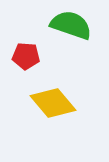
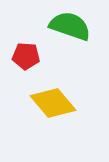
green semicircle: moved 1 px left, 1 px down
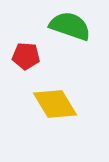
yellow diamond: moved 2 px right, 1 px down; rotated 9 degrees clockwise
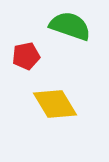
red pentagon: rotated 16 degrees counterclockwise
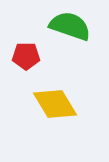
red pentagon: rotated 12 degrees clockwise
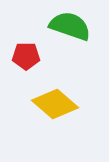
yellow diamond: rotated 18 degrees counterclockwise
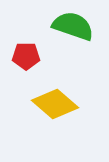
green semicircle: moved 3 px right
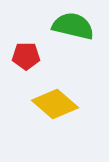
green semicircle: rotated 6 degrees counterclockwise
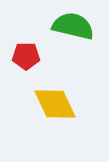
yellow diamond: rotated 24 degrees clockwise
